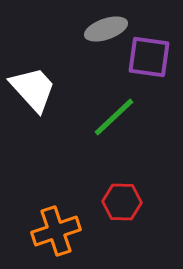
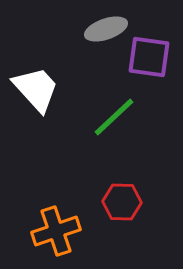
white trapezoid: moved 3 px right
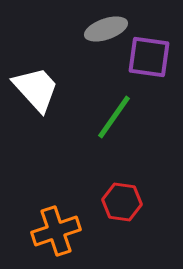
green line: rotated 12 degrees counterclockwise
red hexagon: rotated 6 degrees clockwise
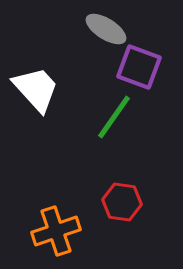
gray ellipse: rotated 51 degrees clockwise
purple square: moved 10 px left, 10 px down; rotated 12 degrees clockwise
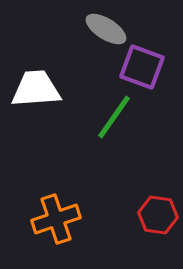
purple square: moved 3 px right
white trapezoid: rotated 52 degrees counterclockwise
red hexagon: moved 36 px right, 13 px down
orange cross: moved 12 px up
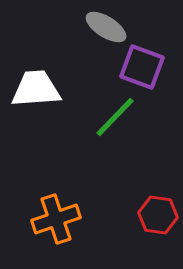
gray ellipse: moved 2 px up
green line: moved 1 px right; rotated 9 degrees clockwise
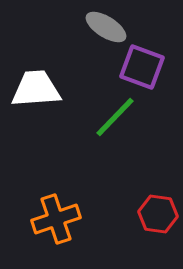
red hexagon: moved 1 px up
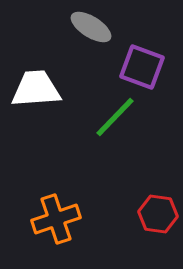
gray ellipse: moved 15 px left
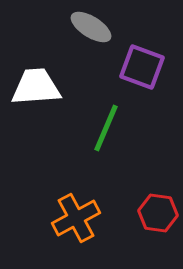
white trapezoid: moved 2 px up
green line: moved 9 px left, 11 px down; rotated 21 degrees counterclockwise
red hexagon: moved 1 px up
orange cross: moved 20 px right, 1 px up; rotated 9 degrees counterclockwise
